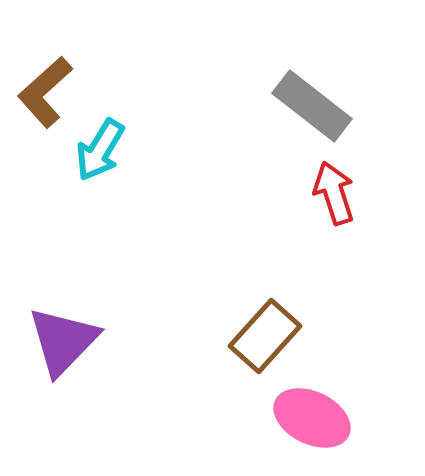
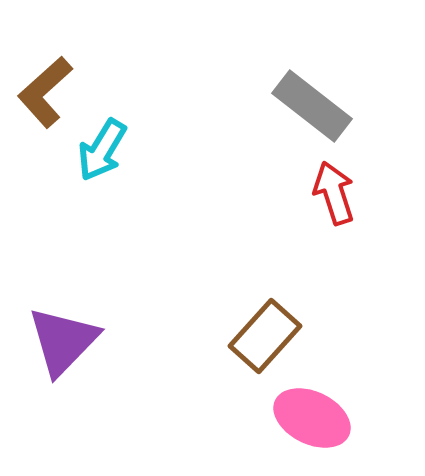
cyan arrow: moved 2 px right
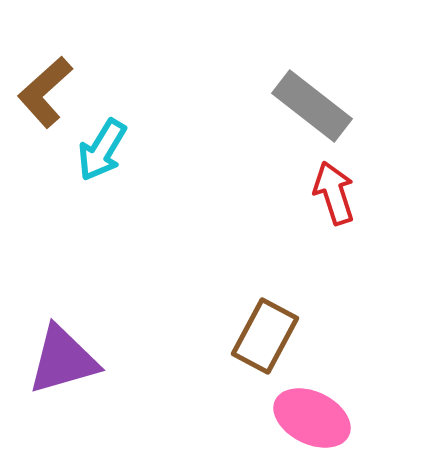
brown rectangle: rotated 14 degrees counterclockwise
purple triangle: moved 19 px down; rotated 30 degrees clockwise
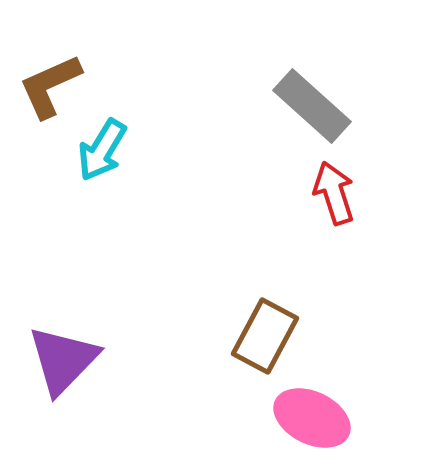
brown L-shape: moved 5 px right, 6 px up; rotated 18 degrees clockwise
gray rectangle: rotated 4 degrees clockwise
purple triangle: rotated 30 degrees counterclockwise
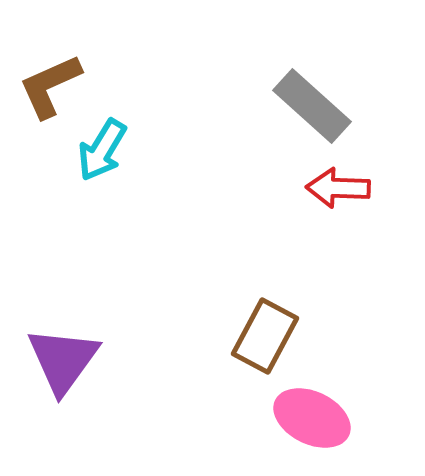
red arrow: moved 4 px right, 5 px up; rotated 70 degrees counterclockwise
purple triangle: rotated 8 degrees counterclockwise
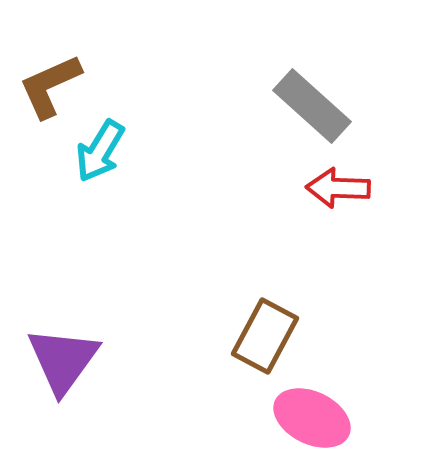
cyan arrow: moved 2 px left, 1 px down
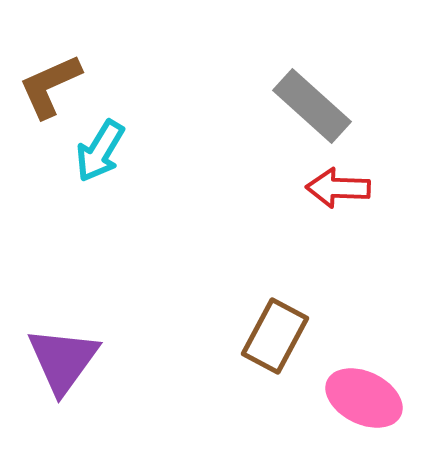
brown rectangle: moved 10 px right
pink ellipse: moved 52 px right, 20 px up
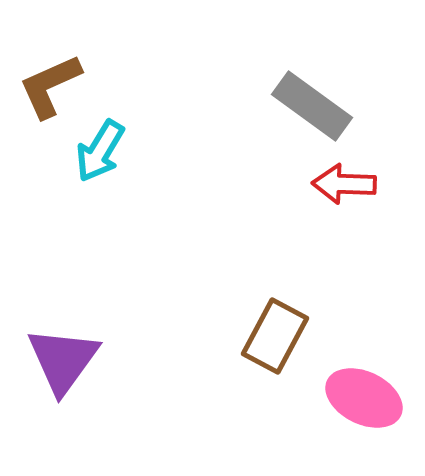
gray rectangle: rotated 6 degrees counterclockwise
red arrow: moved 6 px right, 4 px up
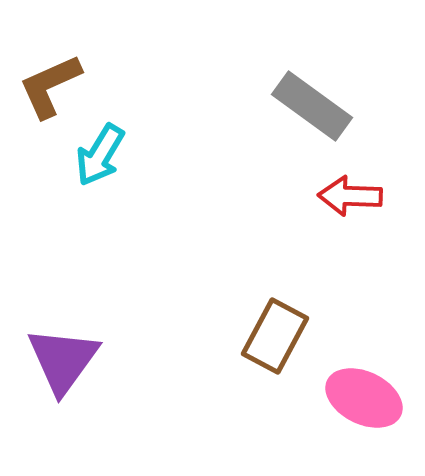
cyan arrow: moved 4 px down
red arrow: moved 6 px right, 12 px down
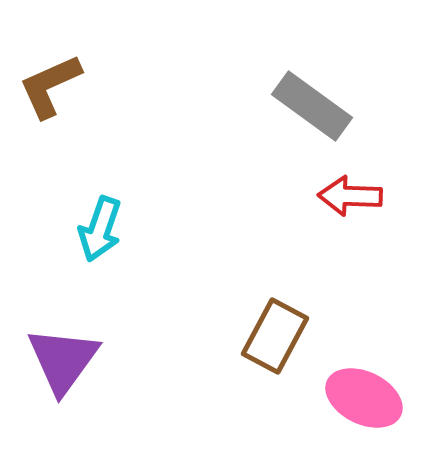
cyan arrow: moved 74 px down; rotated 12 degrees counterclockwise
